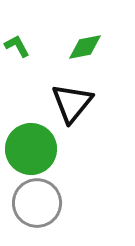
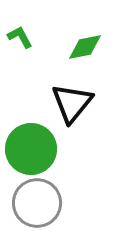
green L-shape: moved 3 px right, 9 px up
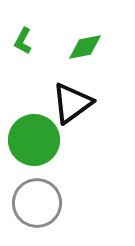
green L-shape: moved 3 px right, 4 px down; rotated 124 degrees counterclockwise
black triangle: rotated 15 degrees clockwise
green circle: moved 3 px right, 9 px up
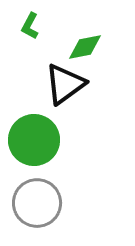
green L-shape: moved 7 px right, 15 px up
black triangle: moved 7 px left, 19 px up
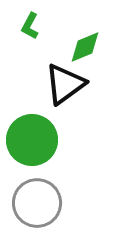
green diamond: rotated 12 degrees counterclockwise
green circle: moved 2 px left
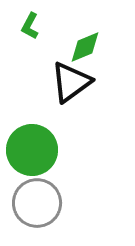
black triangle: moved 6 px right, 2 px up
green circle: moved 10 px down
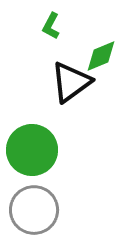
green L-shape: moved 21 px right
green diamond: moved 16 px right, 9 px down
gray circle: moved 3 px left, 7 px down
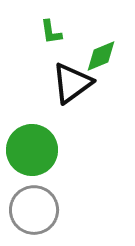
green L-shape: moved 6 px down; rotated 36 degrees counterclockwise
black triangle: moved 1 px right, 1 px down
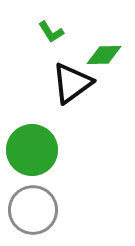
green L-shape: rotated 24 degrees counterclockwise
green diamond: moved 3 px right, 1 px up; rotated 21 degrees clockwise
gray circle: moved 1 px left
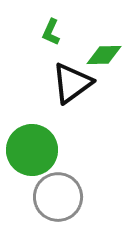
green L-shape: rotated 56 degrees clockwise
gray circle: moved 25 px right, 13 px up
